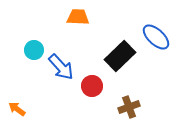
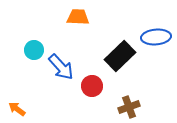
blue ellipse: rotated 48 degrees counterclockwise
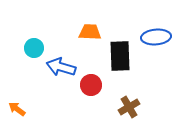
orange trapezoid: moved 12 px right, 15 px down
cyan circle: moved 2 px up
black rectangle: rotated 48 degrees counterclockwise
blue arrow: rotated 148 degrees clockwise
red circle: moved 1 px left, 1 px up
brown cross: rotated 10 degrees counterclockwise
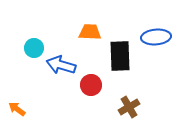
blue arrow: moved 2 px up
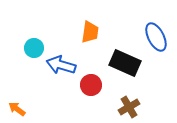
orange trapezoid: rotated 95 degrees clockwise
blue ellipse: rotated 68 degrees clockwise
black rectangle: moved 5 px right, 7 px down; rotated 64 degrees counterclockwise
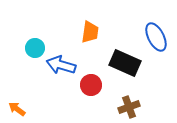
cyan circle: moved 1 px right
brown cross: rotated 10 degrees clockwise
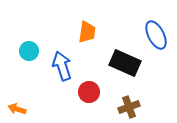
orange trapezoid: moved 3 px left
blue ellipse: moved 2 px up
cyan circle: moved 6 px left, 3 px down
blue arrow: moved 1 px right, 1 px down; rotated 56 degrees clockwise
red circle: moved 2 px left, 7 px down
orange arrow: rotated 18 degrees counterclockwise
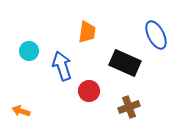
red circle: moved 1 px up
orange arrow: moved 4 px right, 2 px down
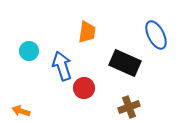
red circle: moved 5 px left, 3 px up
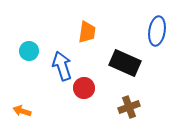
blue ellipse: moved 1 px right, 4 px up; rotated 36 degrees clockwise
orange arrow: moved 1 px right
